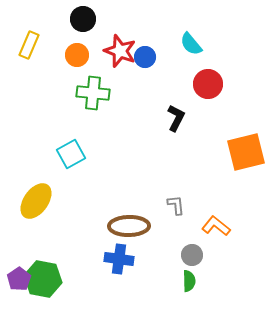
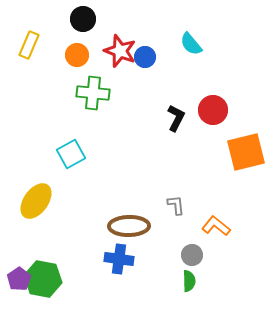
red circle: moved 5 px right, 26 px down
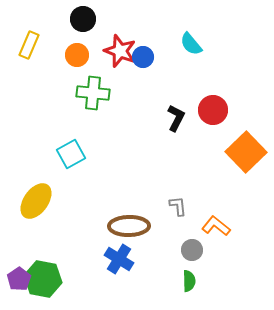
blue circle: moved 2 px left
orange square: rotated 30 degrees counterclockwise
gray L-shape: moved 2 px right, 1 px down
gray circle: moved 5 px up
blue cross: rotated 24 degrees clockwise
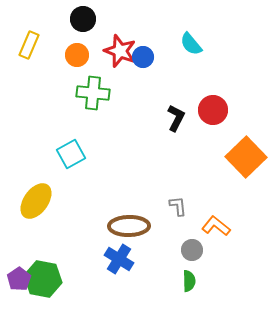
orange square: moved 5 px down
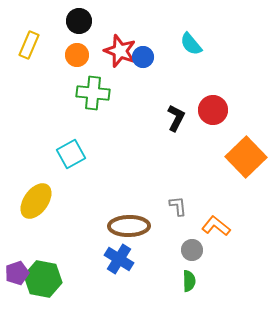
black circle: moved 4 px left, 2 px down
purple pentagon: moved 2 px left, 6 px up; rotated 15 degrees clockwise
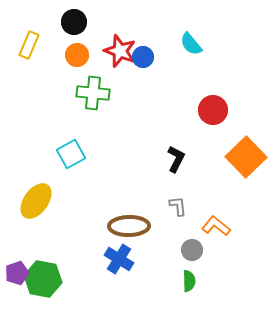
black circle: moved 5 px left, 1 px down
black L-shape: moved 41 px down
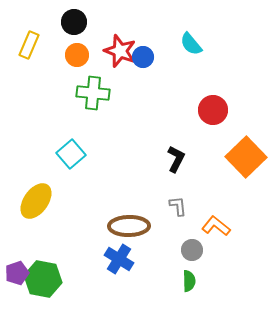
cyan square: rotated 12 degrees counterclockwise
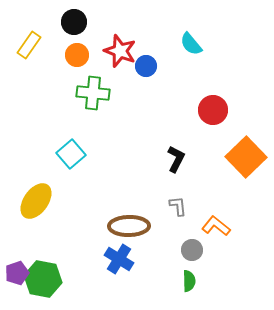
yellow rectangle: rotated 12 degrees clockwise
blue circle: moved 3 px right, 9 px down
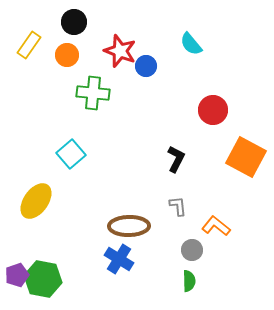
orange circle: moved 10 px left
orange square: rotated 18 degrees counterclockwise
purple pentagon: moved 2 px down
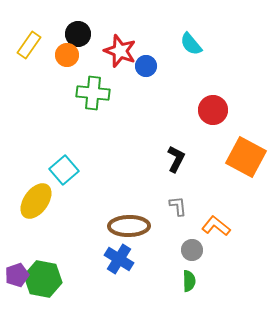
black circle: moved 4 px right, 12 px down
cyan square: moved 7 px left, 16 px down
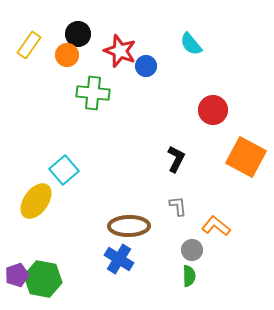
green semicircle: moved 5 px up
